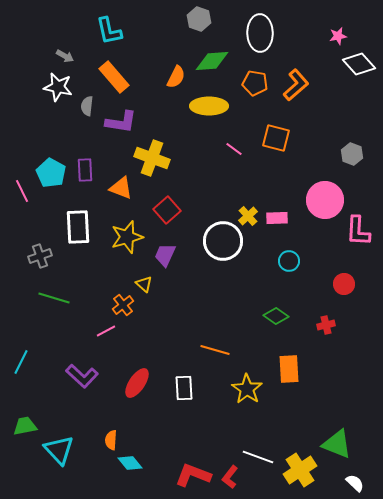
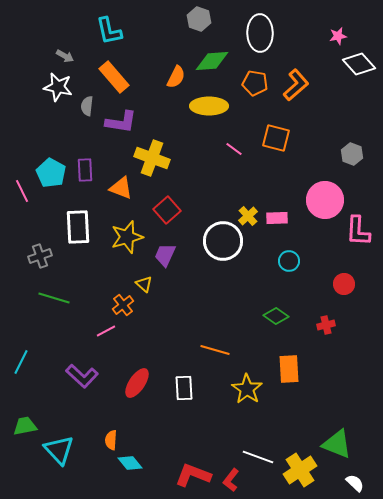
red L-shape at (230, 477): moved 1 px right, 3 px down
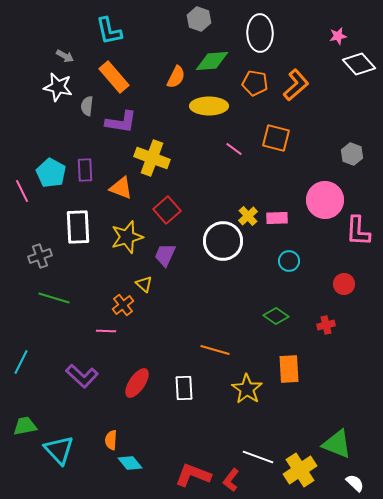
pink line at (106, 331): rotated 30 degrees clockwise
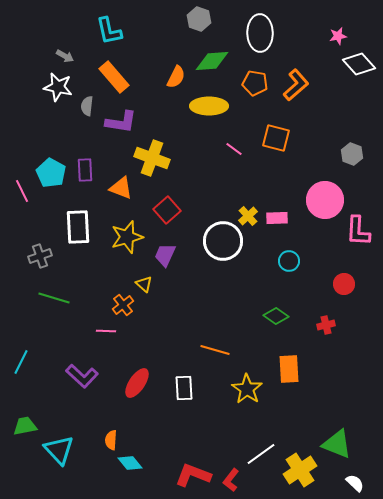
white line at (258, 457): moved 3 px right, 3 px up; rotated 56 degrees counterclockwise
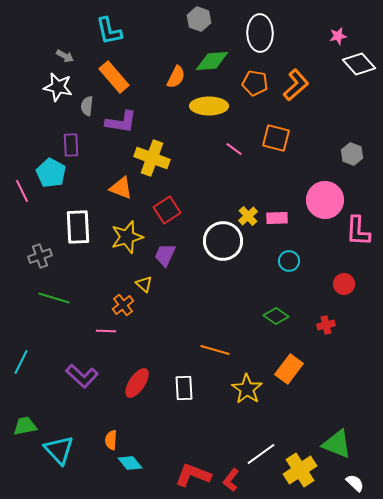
purple rectangle at (85, 170): moved 14 px left, 25 px up
red square at (167, 210): rotated 8 degrees clockwise
orange rectangle at (289, 369): rotated 40 degrees clockwise
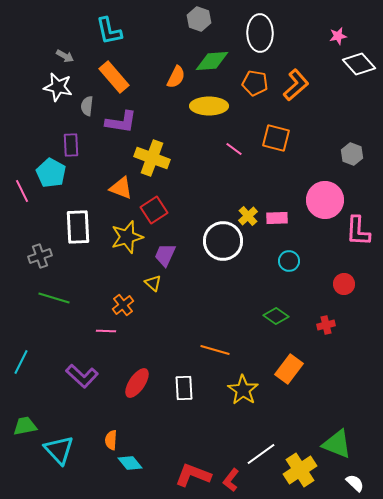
red square at (167, 210): moved 13 px left
yellow triangle at (144, 284): moved 9 px right, 1 px up
yellow star at (247, 389): moved 4 px left, 1 px down
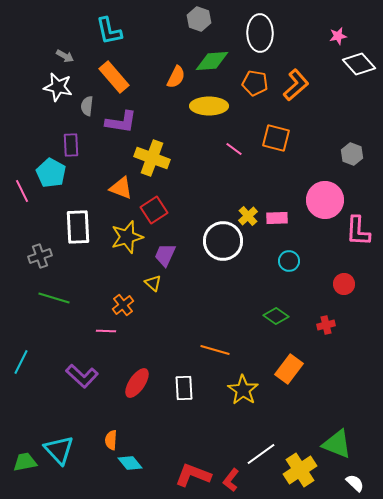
green trapezoid at (25, 426): moved 36 px down
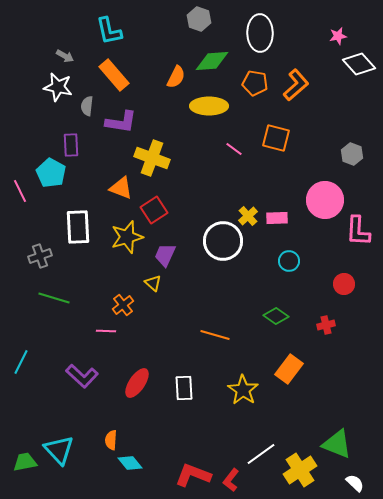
orange rectangle at (114, 77): moved 2 px up
pink line at (22, 191): moved 2 px left
orange line at (215, 350): moved 15 px up
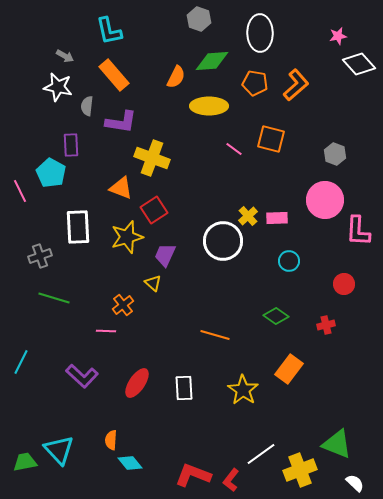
orange square at (276, 138): moved 5 px left, 1 px down
gray hexagon at (352, 154): moved 17 px left
yellow cross at (300, 470): rotated 12 degrees clockwise
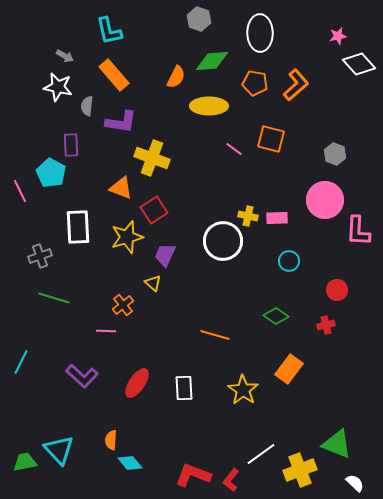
yellow cross at (248, 216): rotated 36 degrees counterclockwise
red circle at (344, 284): moved 7 px left, 6 px down
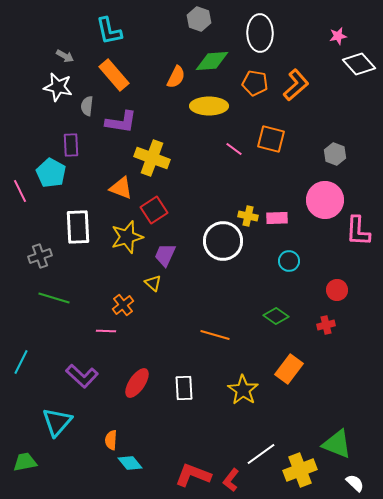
cyan triangle at (59, 450): moved 2 px left, 28 px up; rotated 24 degrees clockwise
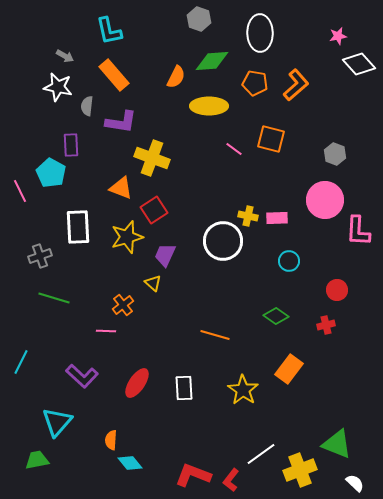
green trapezoid at (25, 462): moved 12 px right, 2 px up
